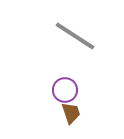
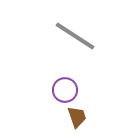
brown trapezoid: moved 6 px right, 4 px down
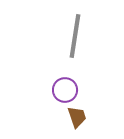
gray line: rotated 66 degrees clockwise
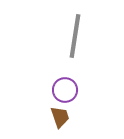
brown trapezoid: moved 17 px left
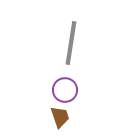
gray line: moved 4 px left, 7 px down
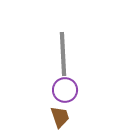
gray line: moved 8 px left, 11 px down; rotated 12 degrees counterclockwise
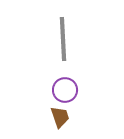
gray line: moved 15 px up
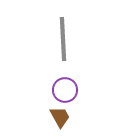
brown trapezoid: rotated 10 degrees counterclockwise
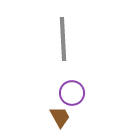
purple circle: moved 7 px right, 3 px down
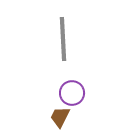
brown trapezoid: rotated 125 degrees counterclockwise
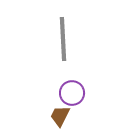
brown trapezoid: moved 1 px up
